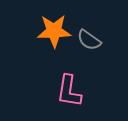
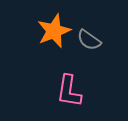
orange star: rotated 20 degrees counterclockwise
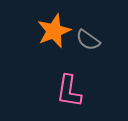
gray semicircle: moved 1 px left
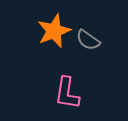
pink L-shape: moved 2 px left, 2 px down
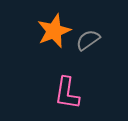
gray semicircle: rotated 110 degrees clockwise
